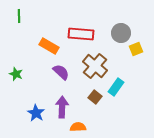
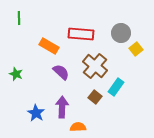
green line: moved 2 px down
yellow square: rotated 16 degrees counterclockwise
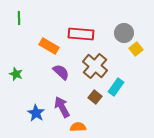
gray circle: moved 3 px right
purple arrow: rotated 30 degrees counterclockwise
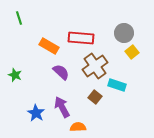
green line: rotated 16 degrees counterclockwise
red rectangle: moved 4 px down
yellow square: moved 4 px left, 3 px down
brown cross: rotated 15 degrees clockwise
green star: moved 1 px left, 1 px down
cyan rectangle: moved 1 px right, 2 px up; rotated 72 degrees clockwise
